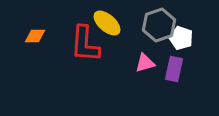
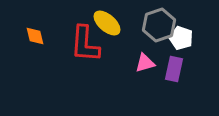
orange diamond: rotated 75 degrees clockwise
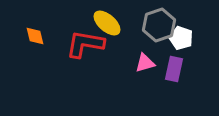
red L-shape: rotated 96 degrees clockwise
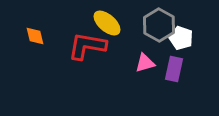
gray hexagon: rotated 12 degrees counterclockwise
red L-shape: moved 2 px right, 2 px down
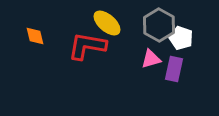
pink triangle: moved 6 px right, 4 px up
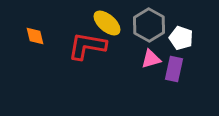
gray hexagon: moved 10 px left
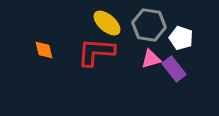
gray hexagon: rotated 20 degrees counterclockwise
orange diamond: moved 9 px right, 14 px down
red L-shape: moved 9 px right, 6 px down; rotated 6 degrees counterclockwise
purple rectangle: rotated 50 degrees counterclockwise
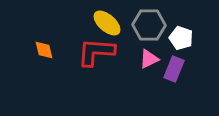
gray hexagon: rotated 8 degrees counterclockwise
pink triangle: moved 2 px left; rotated 10 degrees counterclockwise
purple rectangle: rotated 60 degrees clockwise
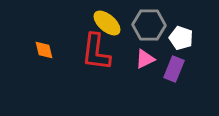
red L-shape: rotated 87 degrees counterclockwise
pink triangle: moved 4 px left
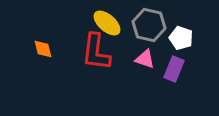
gray hexagon: rotated 12 degrees clockwise
orange diamond: moved 1 px left, 1 px up
pink triangle: rotated 45 degrees clockwise
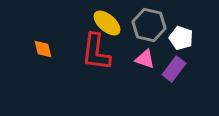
purple rectangle: rotated 15 degrees clockwise
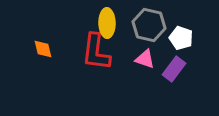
yellow ellipse: rotated 48 degrees clockwise
